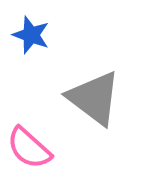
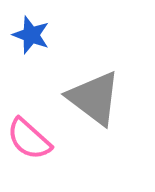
pink semicircle: moved 9 px up
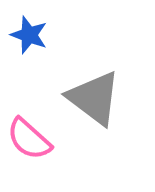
blue star: moved 2 px left
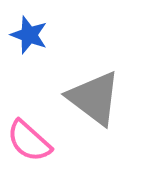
pink semicircle: moved 2 px down
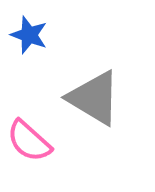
gray triangle: rotated 6 degrees counterclockwise
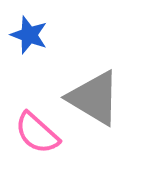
pink semicircle: moved 8 px right, 8 px up
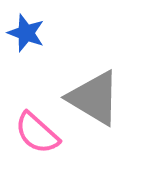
blue star: moved 3 px left, 2 px up
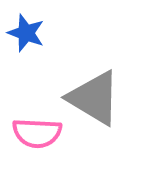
pink semicircle: rotated 39 degrees counterclockwise
